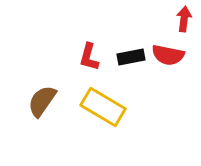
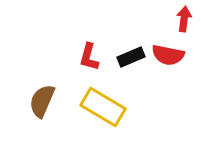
black rectangle: rotated 12 degrees counterclockwise
brown semicircle: rotated 12 degrees counterclockwise
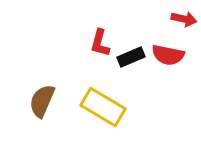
red arrow: rotated 95 degrees clockwise
red L-shape: moved 11 px right, 14 px up
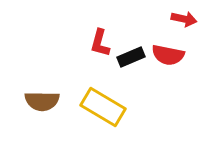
brown semicircle: rotated 112 degrees counterclockwise
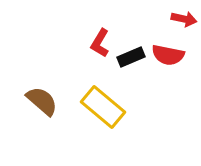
red L-shape: rotated 16 degrees clockwise
brown semicircle: rotated 140 degrees counterclockwise
yellow rectangle: rotated 9 degrees clockwise
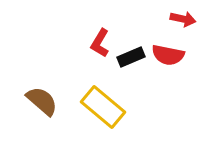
red arrow: moved 1 px left
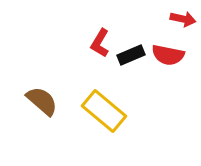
black rectangle: moved 2 px up
yellow rectangle: moved 1 px right, 4 px down
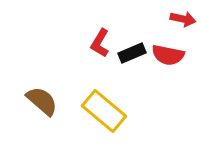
black rectangle: moved 1 px right, 2 px up
